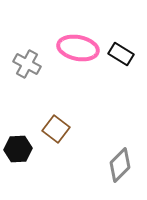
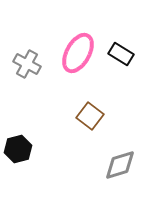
pink ellipse: moved 5 px down; rotated 72 degrees counterclockwise
brown square: moved 34 px right, 13 px up
black hexagon: rotated 12 degrees counterclockwise
gray diamond: rotated 28 degrees clockwise
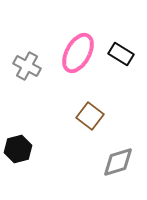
gray cross: moved 2 px down
gray diamond: moved 2 px left, 3 px up
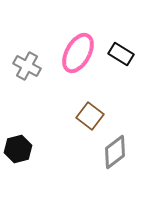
gray diamond: moved 3 px left, 10 px up; rotated 20 degrees counterclockwise
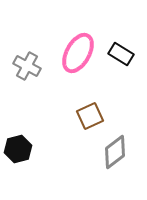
brown square: rotated 28 degrees clockwise
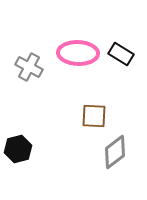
pink ellipse: rotated 63 degrees clockwise
gray cross: moved 2 px right, 1 px down
brown square: moved 4 px right; rotated 28 degrees clockwise
